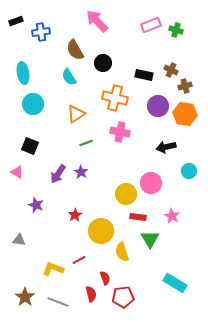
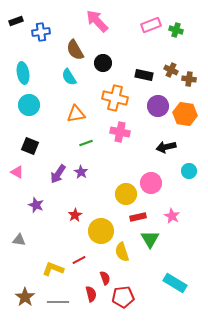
brown cross at (185, 86): moved 4 px right, 7 px up; rotated 24 degrees clockwise
cyan circle at (33, 104): moved 4 px left, 1 px down
orange triangle at (76, 114): rotated 24 degrees clockwise
red rectangle at (138, 217): rotated 21 degrees counterclockwise
gray line at (58, 302): rotated 20 degrees counterclockwise
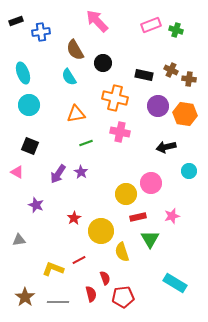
cyan ellipse at (23, 73): rotated 10 degrees counterclockwise
red star at (75, 215): moved 1 px left, 3 px down
pink star at (172, 216): rotated 28 degrees clockwise
gray triangle at (19, 240): rotated 16 degrees counterclockwise
